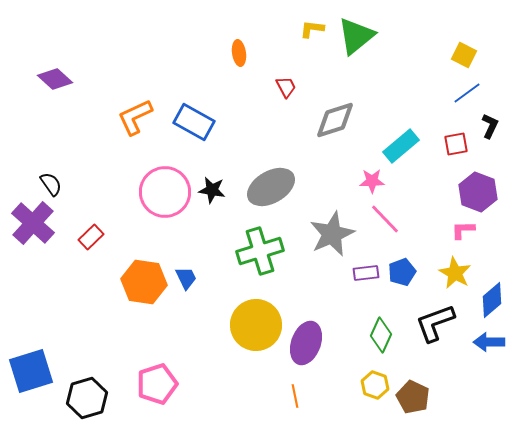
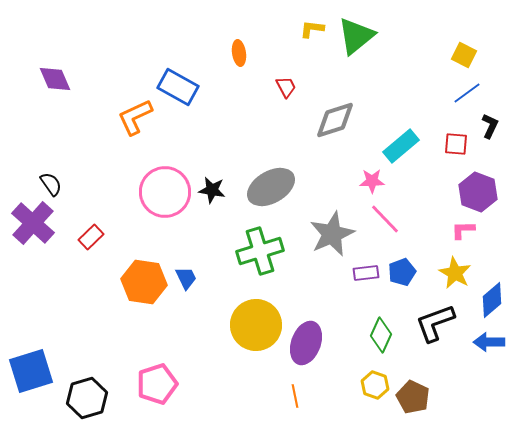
purple diamond at (55, 79): rotated 24 degrees clockwise
blue rectangle at (194, 122): moved 16 px left, 35 px up
red square at (456, 144): rotated 15 degrees clockwise
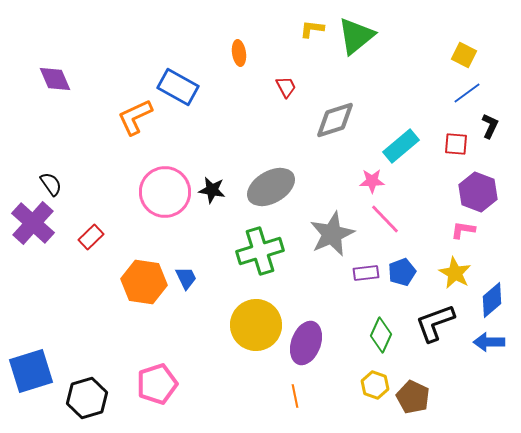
pink L-shape at (463, 230): rotated 10 degrees clockwise
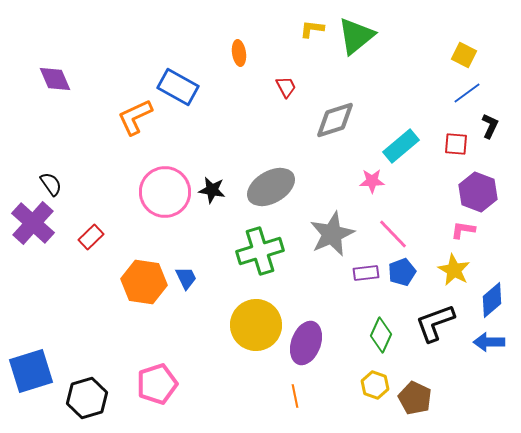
pink line at (385, 219): moved 8 px right, 15 px down
yellow star at (455, 273): moved 1 px left, 3 px up
brown pentagon at (413, 397): moved 2 px right, 1 px down
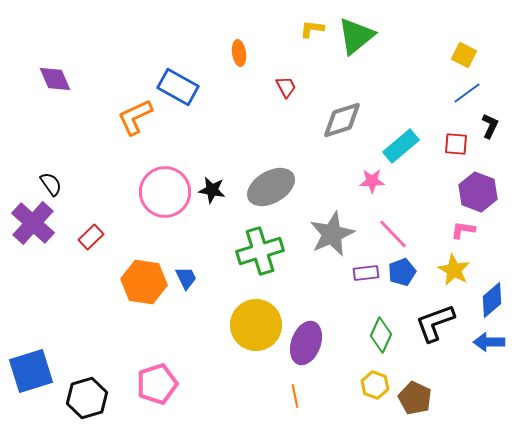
gray diamond at (335, 120): moved 7 px right
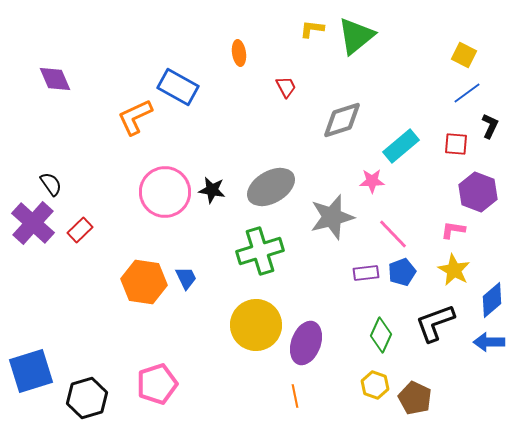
pink L-shape at (463, 230): moved 10 px left
gray star at (332, 234): moved 17 px up; rotated 9 degrees clockwise
red rectangle at (91, 237): moved 11 px left, 7 px up
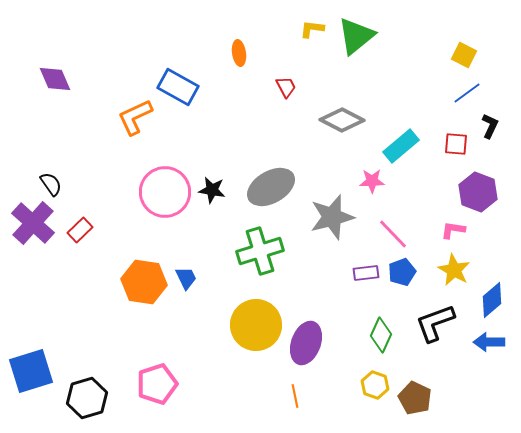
gray diamond at (342, 120): rotated 45 degrees clockwise
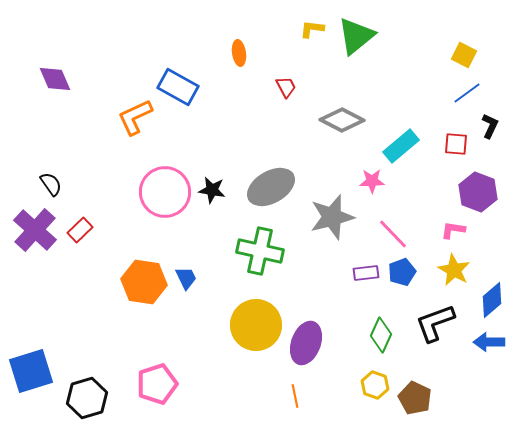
purple cross at (33, 223): moved 2 px right, 7 px down
green cross at (260, 251): rotated 30 degrees clockwise
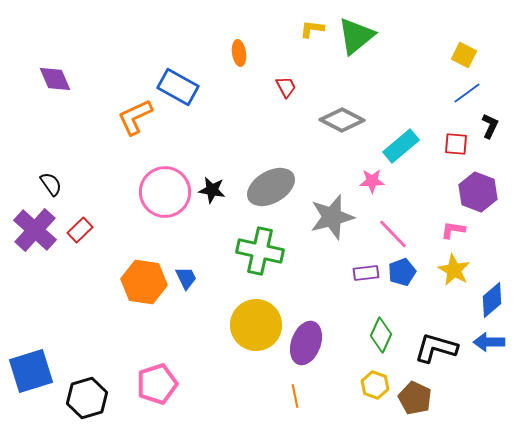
black L-shape at (435, 323): moved 1 px right, 25 px down; rotated 36 degrees clockwise
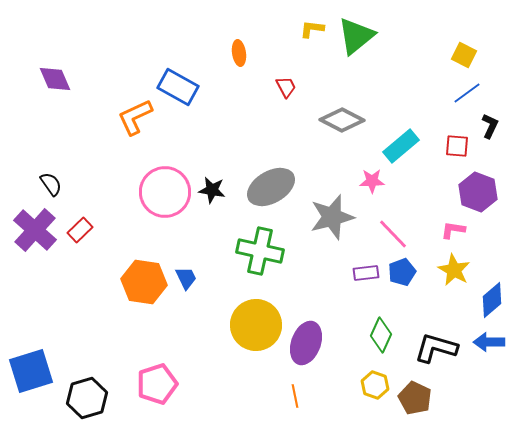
red square at (456, 144): moved 1 px right, 2 px down
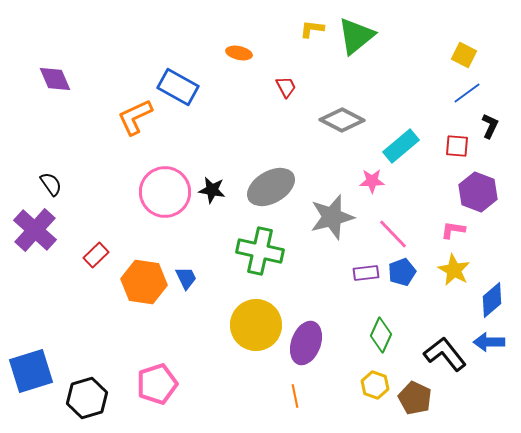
orange ellipse at (239, 53): rotated 70 degrees counterclockwise
red rectangle at (80, 230): moved 16 px right, 25 px down
black L-shape at (436, 348): moved 9 px right, 6 px down; rotated 36 degrees clockwise
